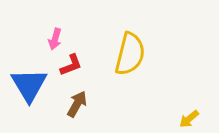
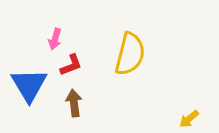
brown arrow: moved 3 px left, 1 px up; rotated 36 degrees counterclockwise
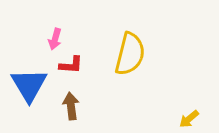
red L-shape: rotated 25 degrees clockwise
brown arrow: moved 3 px left, 3 px down
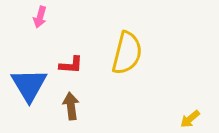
pink arrow: moved 15 px left, 22 px up
yellow semicircle: moved 3 px left, 1 px up
yellow arrow: moved 1 px right
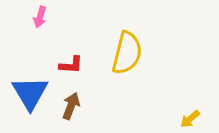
blue triangle: moved 1 px right, 8 px down
brown arrow: rotated 28 degrees clockwise
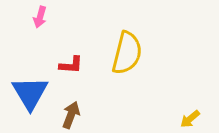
brown arrow: moved 9 px down
